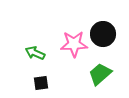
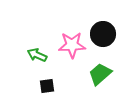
pink star: moved 2 px left, 1 px down
green arrow: moved 2 px right, 2 px down
black square: moved 6 px right, 3 px down
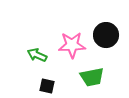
black circle: moved 3 px right, 1 px down
green trapezoid: moved 8 px left, 3 px down; rotated 150 degrees counterclockwise
black square: rotated 21 degrees clockwise
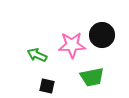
black circle: moved 4 px left
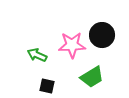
green trapezoid: rotated 20 degrees counterclockwise
